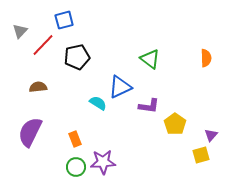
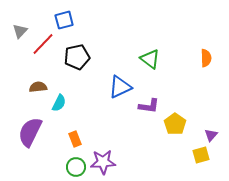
red line: moved 1 px up
cyan semicircle: moved 39 px left; rotated 84 degrees clockwise
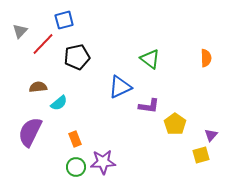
cyan semicircle: rotated 24 degrees clockwise
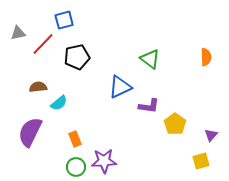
gray triangle: moved 2 px left, 2 px down; rotated 35 degrees clockwise
orange semicircle: moved 1 px up
yellow square: moved 6 px down
purple star: moved 1 px right, 1 px up
